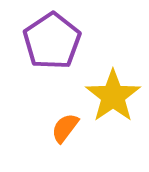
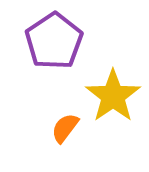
purple pentagon: moved 2 px right
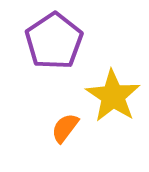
yellow star: rotated 4 degrees counterclockwise
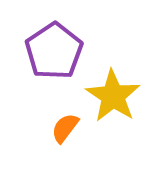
purple pentagon: moved 10 px down
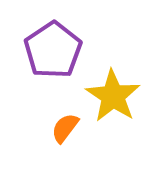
purple pentagon: moved 1 px left, 1 px up
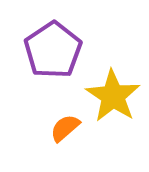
orange semicircle: rotated 12 degrees clockwise
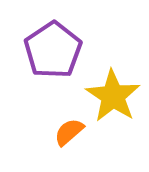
orange semicircle: moved 4 px right, 4 px down
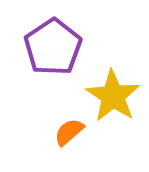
purple pentagon: moved 3 px up
